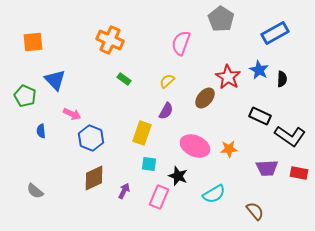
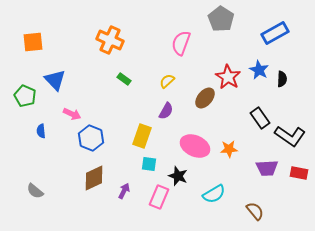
black rectangle: moved 2 px down; rotated 30 degrees clockwise
yellow rectangle: moved 3 px down
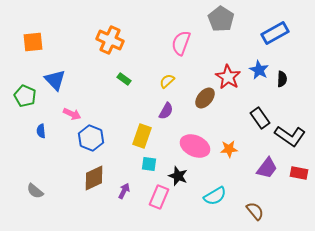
purple trapezoid: rotated 50 degrees counterclockwise
cyan semicircle: moved 1 px right, 2 px down
